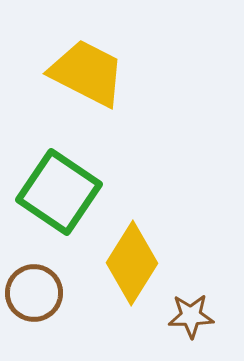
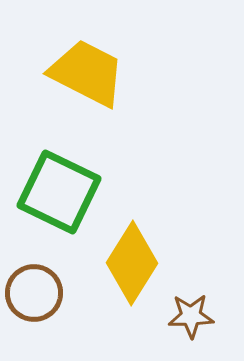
green square: rotated 8 degrees counterclockwise
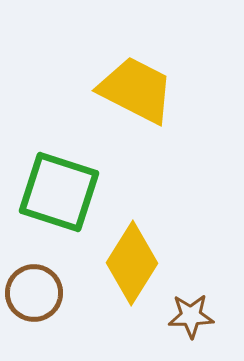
yellow trapezoid: moved 49 px right, 17 px down
green square: rotated 8 degrees counterclockwise
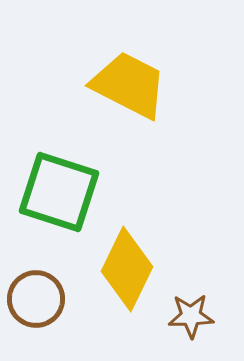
yellow trapezoid: moved 7 px left, 5 px up
yellow diamond: moved 5 px left, 6 px down; rotated 6 degrees counterclockwise
brown circle: moved 2 px right, 6 px down
